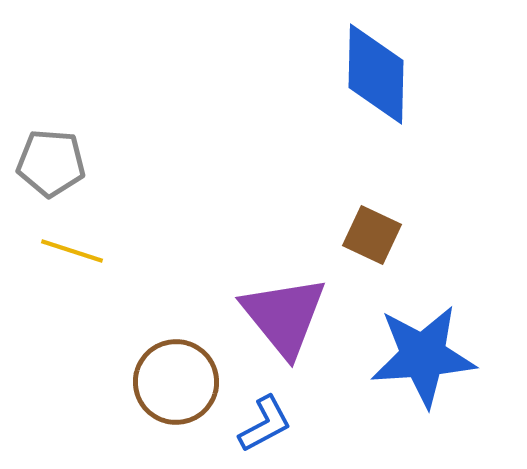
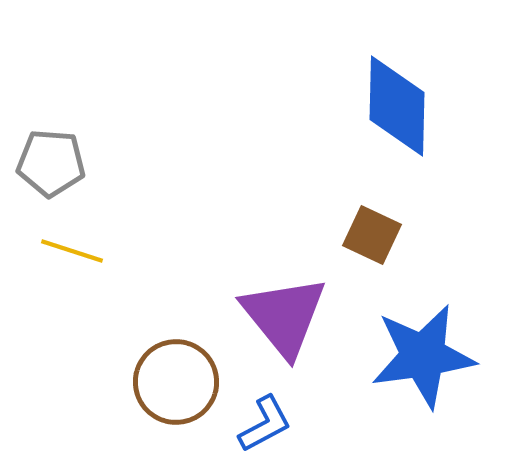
blue diamond: moved 21 px right, 32 px down
blue star: rotated 4 degrees counterclockwise
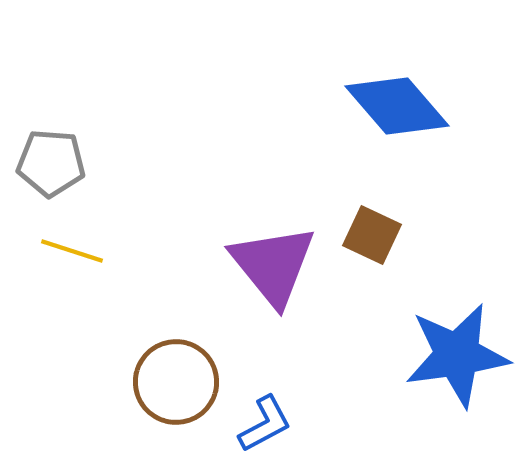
blue diamond: rotated 42 degrees counterclockwise
purple triangle: moved 11 px left, 51 px up
blue star: moved 34 px right, 1 px up
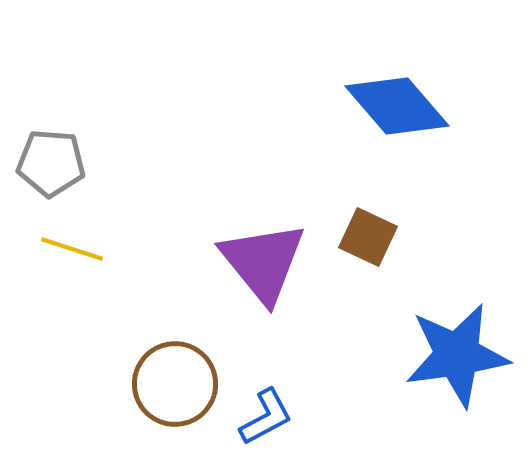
brown square: moved 4 px left, 2 px down
yellow line: moved 2 px up
purple triangle: moved 10 px left, 3 px up
brown circle: moved 1 px left, 2 px down
blue L-shape: moved 1 px right, 7 px up
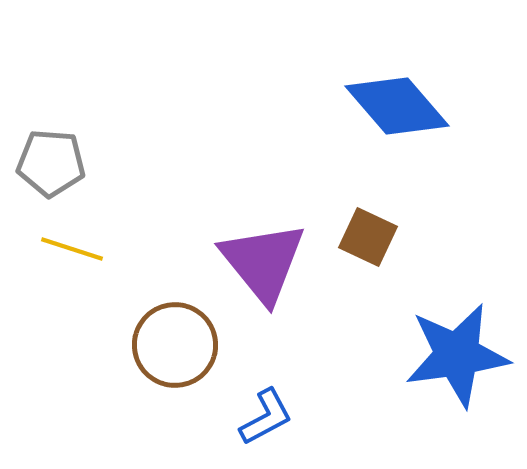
brown circle: moved 39 px up
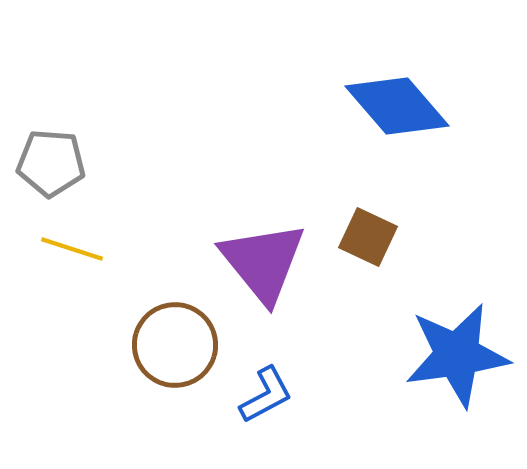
blue L-shape: moved 22 px up
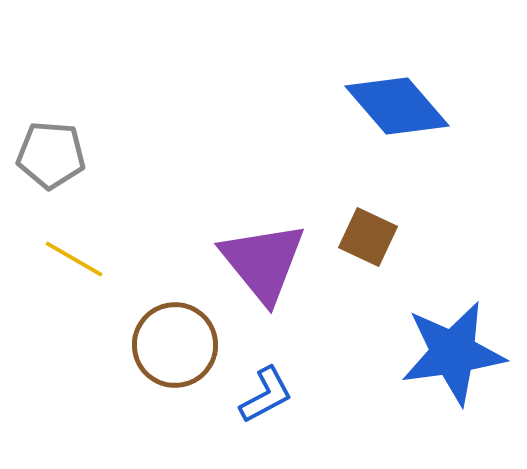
gray pentagon: moved 8 px up
yellow line: moved 2 px right, 10 px down; rotated 12 degrees clockwise
blue star: moved 4 px left, 2 px up
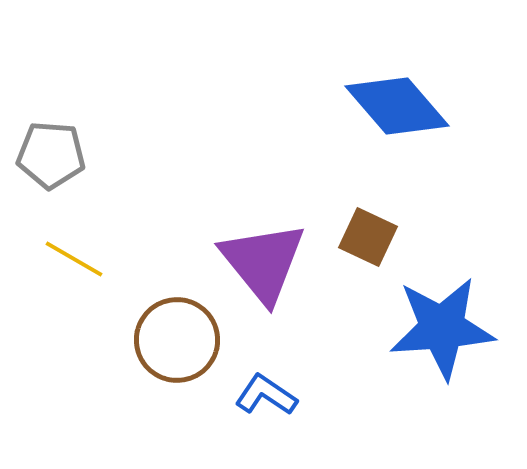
brown circle: moved 2 px right, 5 px up
blue star: moved 11 px left, 25 px up; rotated 4 degrees clockwise
blue L-shape: rotated 118 degrees counterclockwise
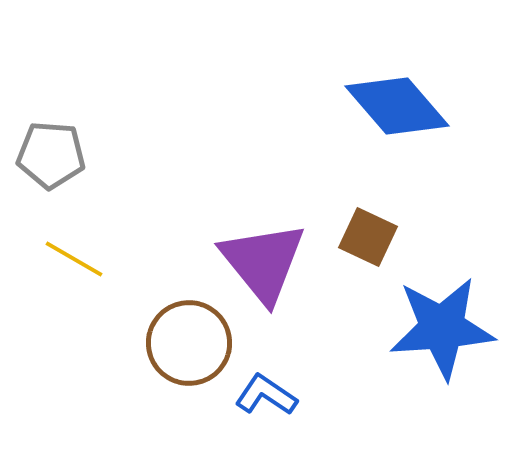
brown circle: moved 12 px right, 3 px down
